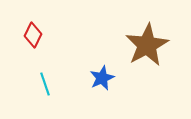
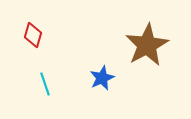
red diamond: rotated 10 degrees counterclockwise
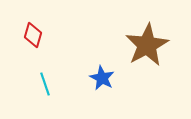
blue star: rotated 20 degrees counterclockwise
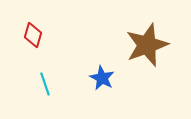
brown star: rotated 9 degrees clockwise
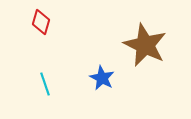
red diamond: moved 8 px right, 13 px up
brown star: moved 2 px left; rotated 27 degrees counterclockwise
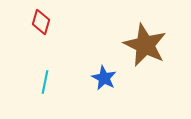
blue star: moved 2 px right
cyan line: moved 2 px up; rotated 30 degrees clockwise
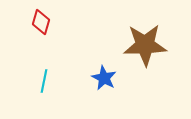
brown star: rotated 27 degrees counterclockwise
cyan line: moved 1 px left, 1 px up
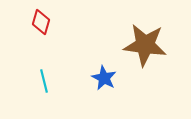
brown star: rotated 9 degrees clockwise
cyan line: rotated 25 degrees counterclockwise
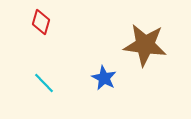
cyan line: moved 2 px down; rotated 30 degrees counterclockwise
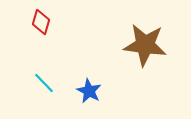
blue star: moved 15 px left, 13 px down
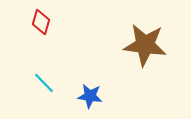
blue star: moved 1 px right, 5 px down; rotated 20 degrees counterclockwise
